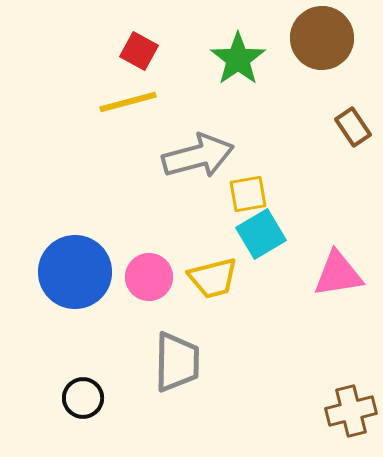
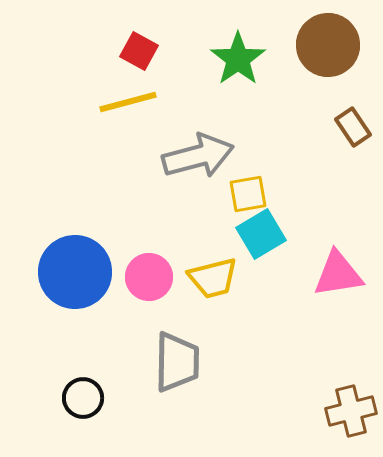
brown circle: moved 6 px right, 7 px down
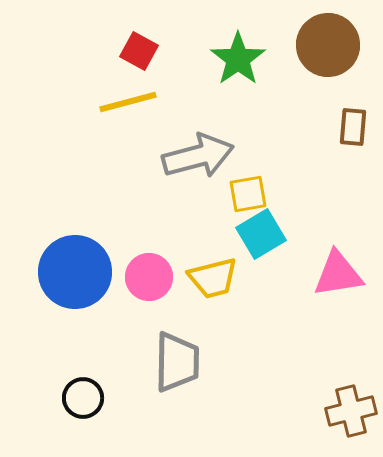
brown rectangle: rotated 39 degrees clockwise
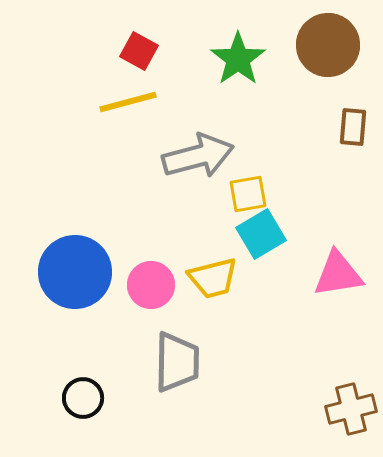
pink circle: moved 2 px right, 8 px down
brown cross: moved 2 px up
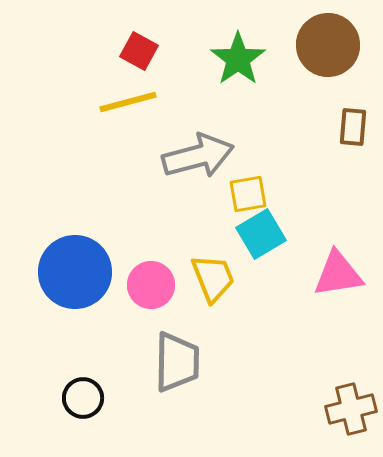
yellow trapezoid: rotated 98 degrees counterclockwise
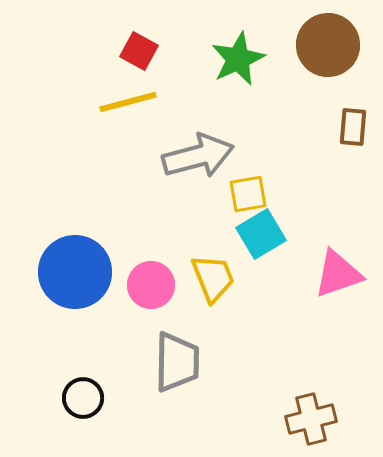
green star: rotated 10 degrees clockwise
pink triangle: rotated 10 degrees counterclockwise
brown cross: moved 40 px left, 10 px down
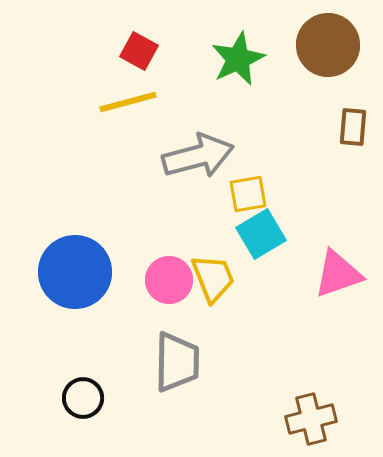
pink circle: moved 18 px right, 5 px up
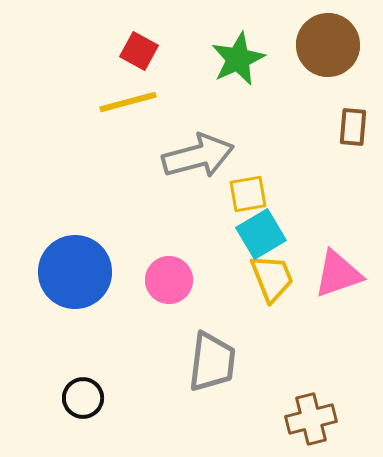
yellow trapezoid: moved 59 px right
gray trapezoid: moved 35 px right; rotated 6 degrees clockwise
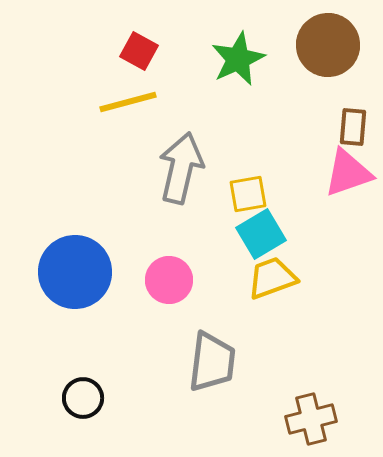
gray arrow: moved 17 px left, 12 px down; rotated 62 degrees counterclockwise
pink triangle: moved 10 px right, 101 px up
yellow trapezoid: rotated 88 degrees counterclockwise
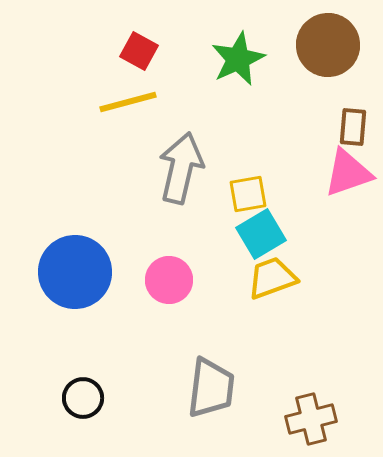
gray trapezoid: moved 1 px left, 26 px down
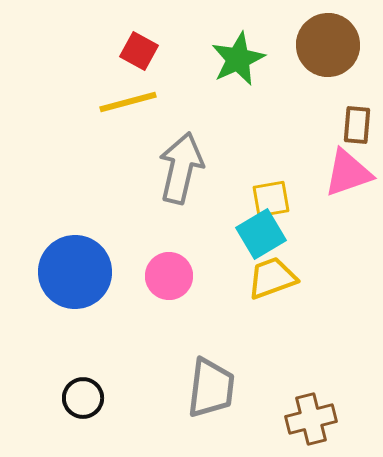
brown rectangle: moved 4 px right, 2 px up
yellow square: moved 23 px right, 5 px down
pink circle: moved 4 px up
